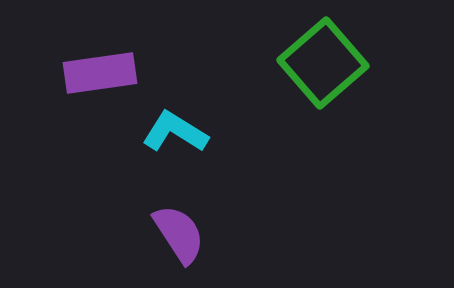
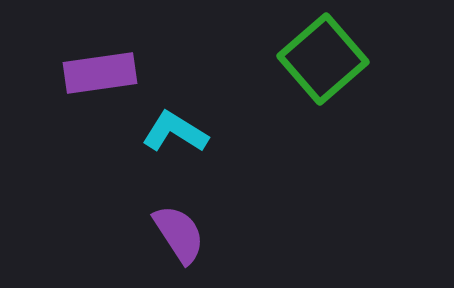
green square: moved 4 px up
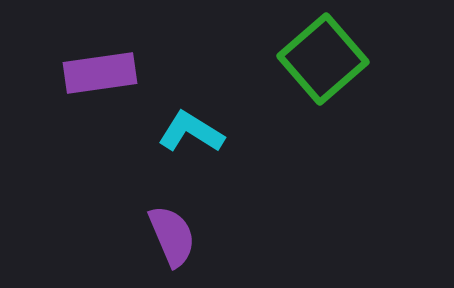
cyan L-shape: moved 16 px right
purple semicircle: moved 7 px left, 2 px down; rotated 10 degrees clockwise
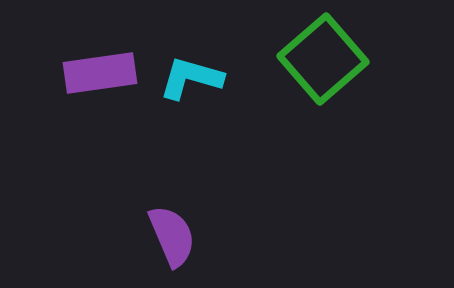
cyan L-shape: moved 54 px up; rotated 16 degrees counterclockwise
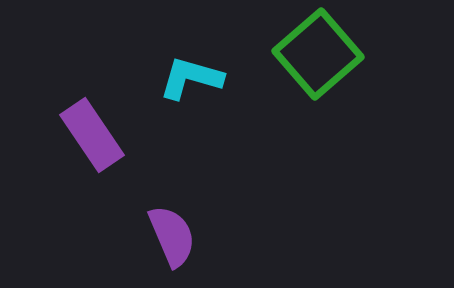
green square: moved 5 px left, 5 px up
purple rectangle: moved 8 px left, 62 px down; rotated 64 degrees clockwise
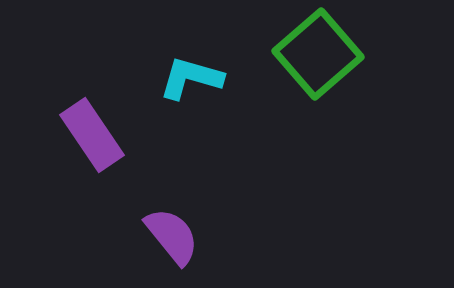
purple semicircle: rotated 16 degrees counterclockwise
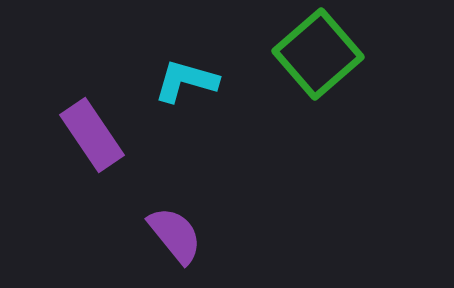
cyan L-shape: moved 5 px left, 3 px down
purple semicircle: moved 3 px right, 1 px up
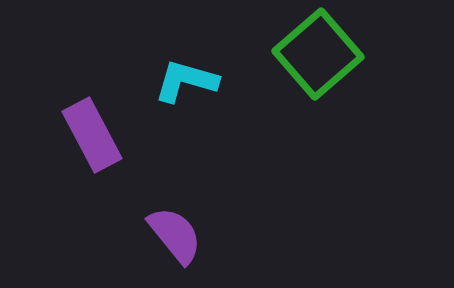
purple rectangle: rotated 6 degrees clockwise
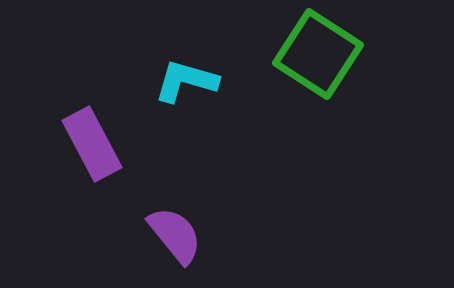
green square: rotated 16 degrees counterclockwise
purple rectangle: moved 9 px down
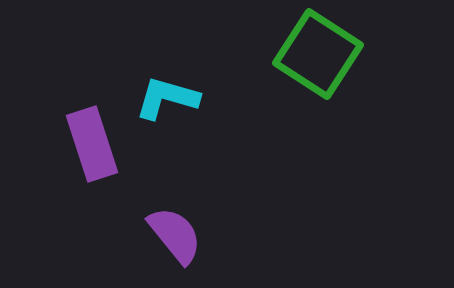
cyan L-shape: moved 19 px left, 17 px down
purple rectangle: rotated 10 degrees clockwise
